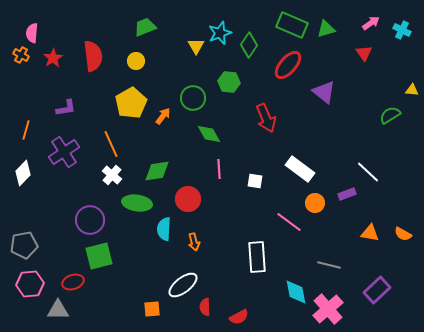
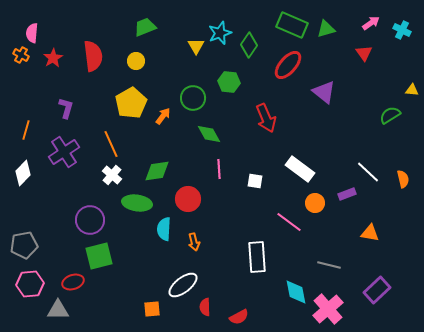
purple L-shape at (66, 108): rotated 65 degrees counterclockwise
orange semicircle at (403, 234): moved 55 px up; rotated 132 degrees counterclockwise
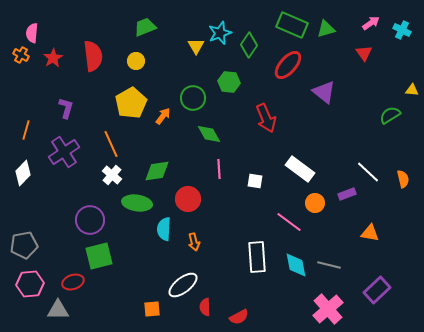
cyan diamond at (296, 292): moved 27 px up
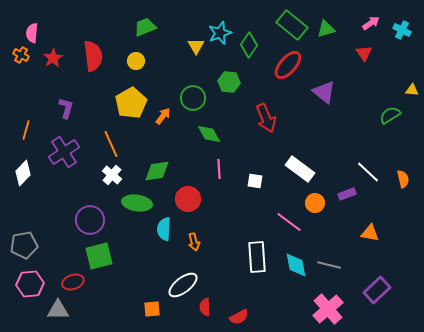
green rectangle at (292, 25): rotated 16 degrees clockwise
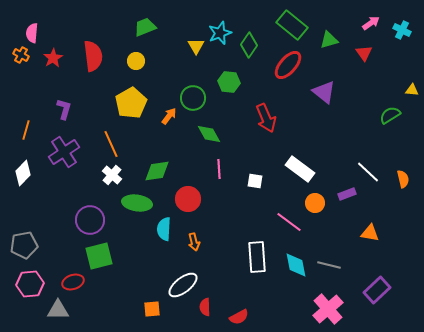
green triangle at (326, 29): moved 3 px right, 11 px down
purple L-shape at (66, 108): moved 2 px left, 1 px down
orange arrow at (163, 116): moved 6 px right
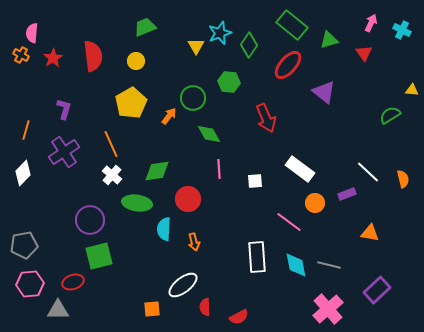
pink arrow at (371, 23): rotated 30 degrees counterclockwise
white square at (255, 181): rotated 14 degrees counterclockwise
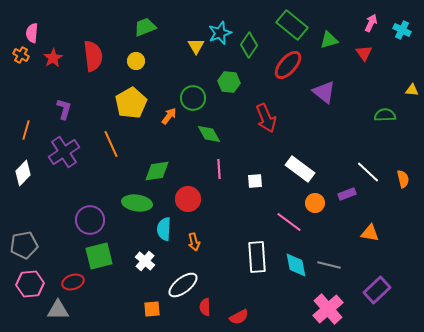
green semicircle at (390, 115): moved 5 px left; rotated 30 degrees clockwise
white cross at (112, 175): moved 33 px right, 86 px down
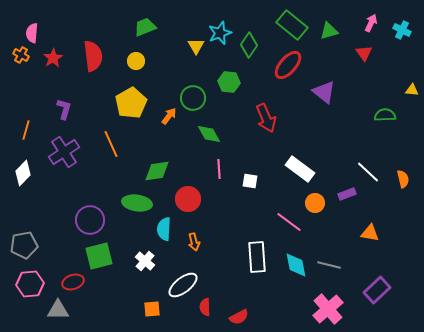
green triangle at (329, 40): moved 9 px up
white square at (255, 181): moved 5 px left; rotated 14 degrees clockwise
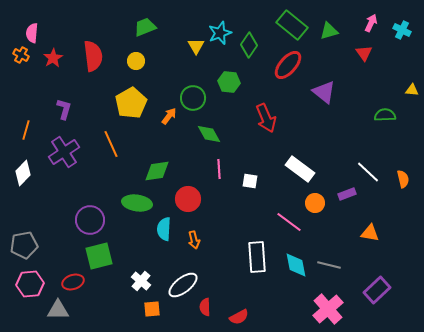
orange arrow at (194, 242): moved 2 px up
white cross at (145, 261): moved 4 px left, 20 px down
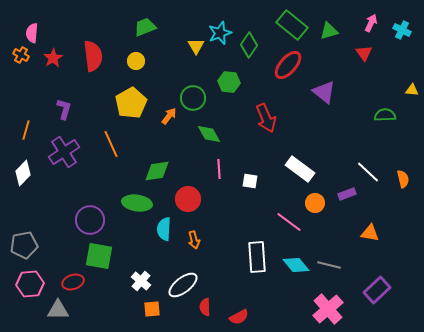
green square at (99, 256): rotated 24 degrees clockwise
cyan diamond at (296, 265): rotated 28 degrees counterclockwise
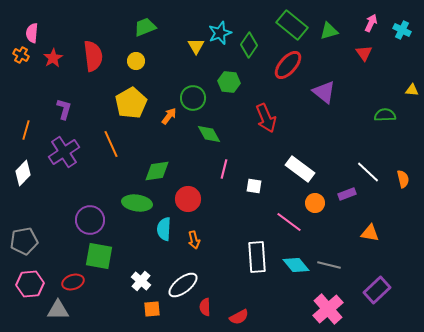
pink line at (219, 169): moved 5 px right; rotated 18 degrees clockwise
white square at (250, 181): moved 4 px right, 5 px down
gray pentagon at (24, 245): moved 4 px up
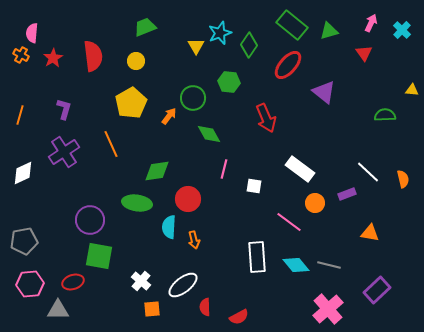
cyan cross at (402, 30): rotated 18 degrees clockwise
orange line at (26, 130): moved 6 px left, 15 px up
white diamond at (23, 173): rotated 20 degrees clockwise
cyan semicircle at (164, 229): moved 5 px right, 2 px up
